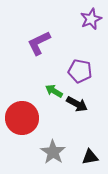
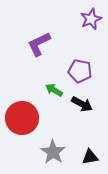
purple L-shape: moved 1 px down
green arrow: moved 1 px up
black arrow: moved 5 px right
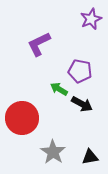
green arrow: moved 5 px right, 1 px up
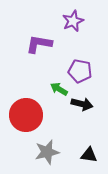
purple star: moved 18 px left, 2 px down
purple L-shape: rotated 36 degrees clockwise
black arrow: rotated 15 degrees counterclockwise
red circle: moved 4 px right, 3 px up
gray star: moved 6 px left; rotated 25 degrees clockwise
black triangle: moved 1 px left, 2 px up; rotated 18 degrees clockwise
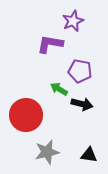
purple L-shape: moved 11 px right
